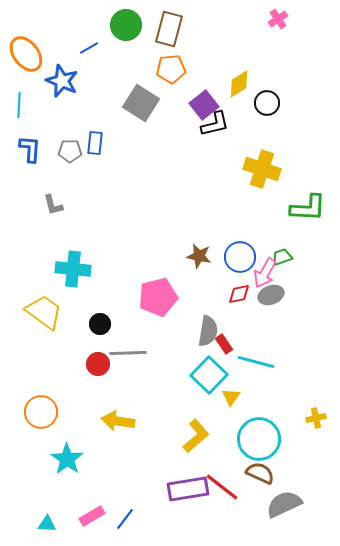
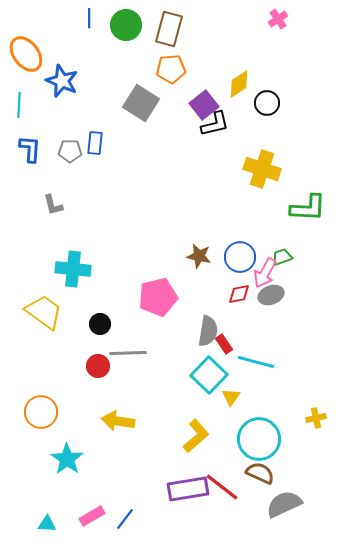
blue line at (89, 48): moved 30 px up; rotated 60 degrees counterclockwise
red circle at (98, 364): moved 2 px down
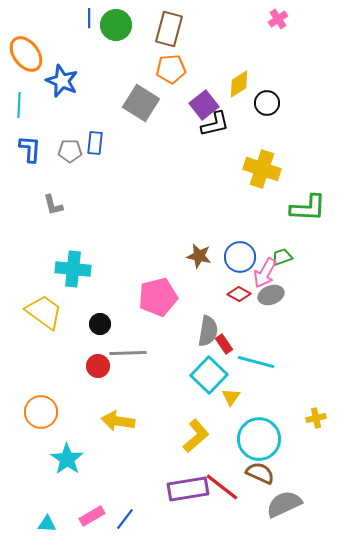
green circle at (126, 25): moved 10 px left
red diamond at (239, 294): rotated 40 degrees clockwise
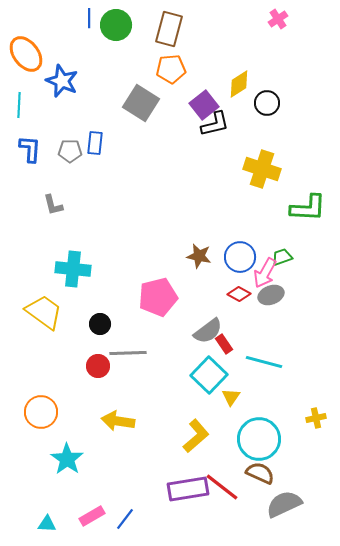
gray semicircle at (208, 331): rotated 44 degrees clockwise
cyan line at (256, 362): moved 8 px right
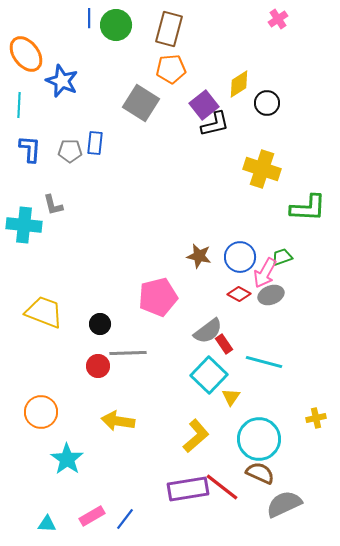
cyan cross at (73, 269): moved 49 px left, 44 px up
yellow trapezoid at (44, 312): rotated 15 degrees counterclockwise
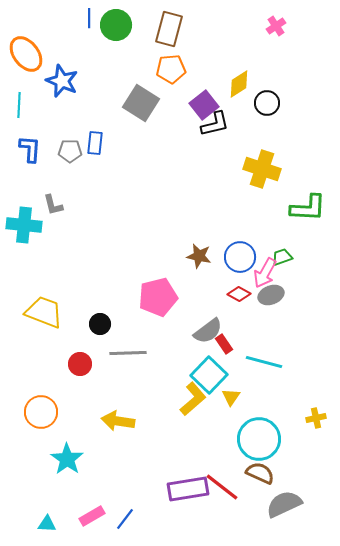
pink cross at (278, 19): moved 2 px left, 7 px down
red circle at (98, 366): moved 18 px left, 2 px up
yellow L-shape at (196, 436): moved 3 px left, 37 px up
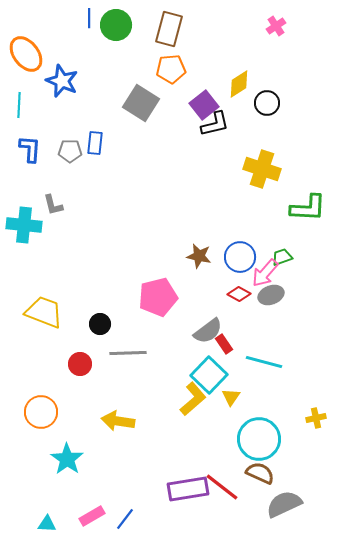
pink arrow at (265, 273): rotated 12 degrees clockwise
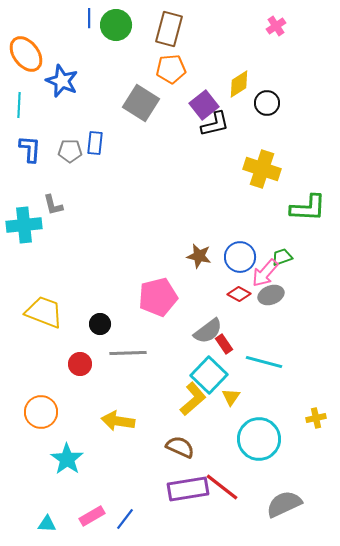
cyan cross at (24, 225): rotated 12 degrees counterclockwise
brown semicircle at (260, 473): moved 80 px left, 26 px up
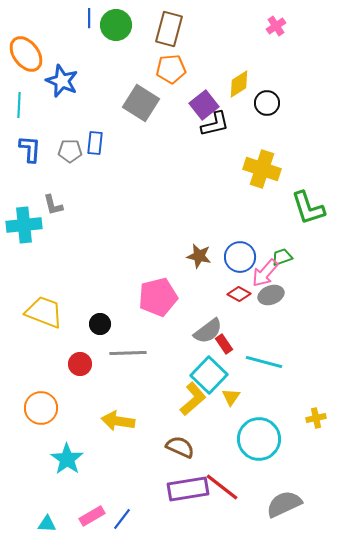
green L-shape at (308, 208): rotated 69 degrees clockwise
orange circle at (41, 412): moved 4 px up
blue line at (125, 519): moved 3 px left
